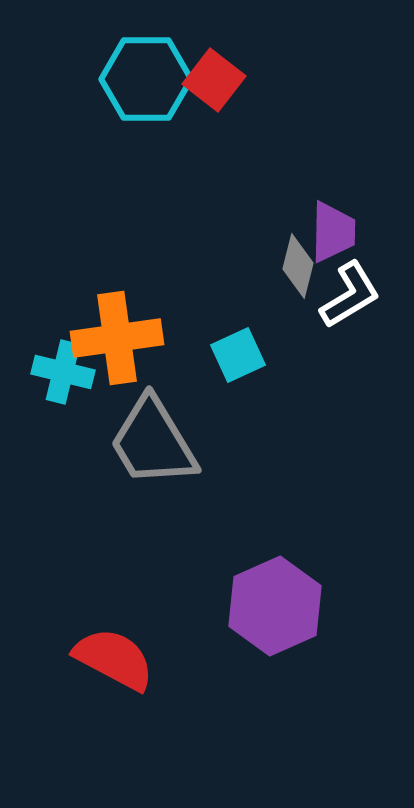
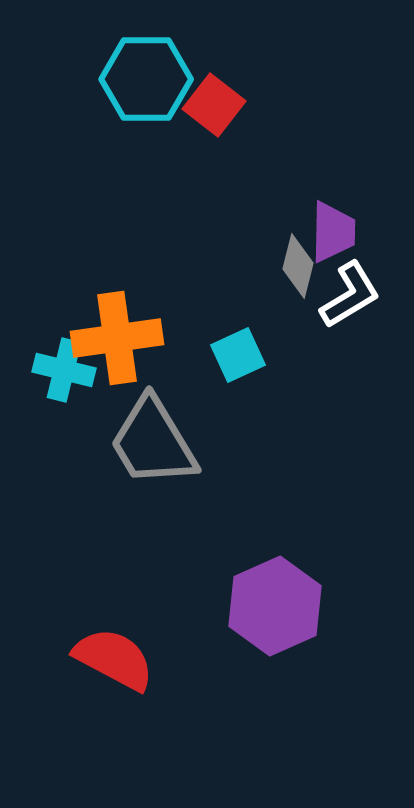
red square: moved 25 px down
cyan cross: moved 1 px right, 2 px up
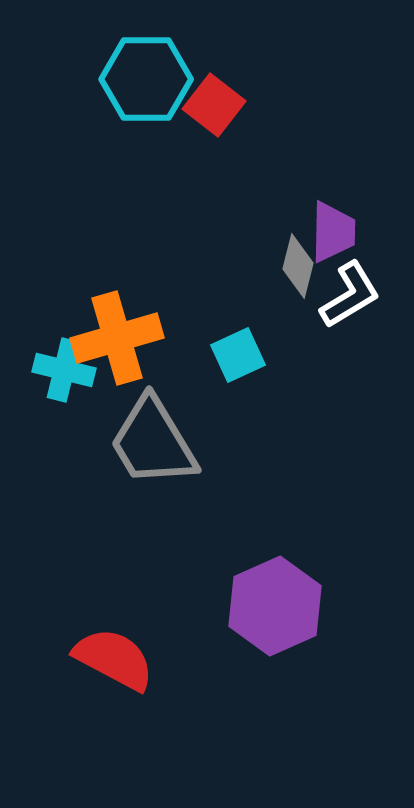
orange cross: rotated 8 degrees counterclockwise
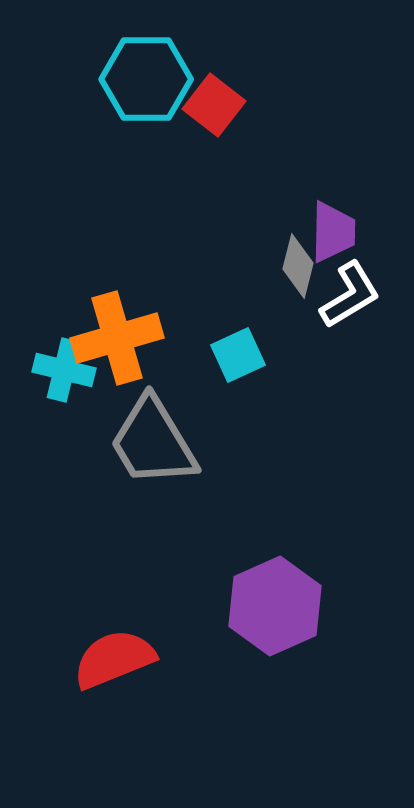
red semicircle: rotated 50 degrees counterclockwise
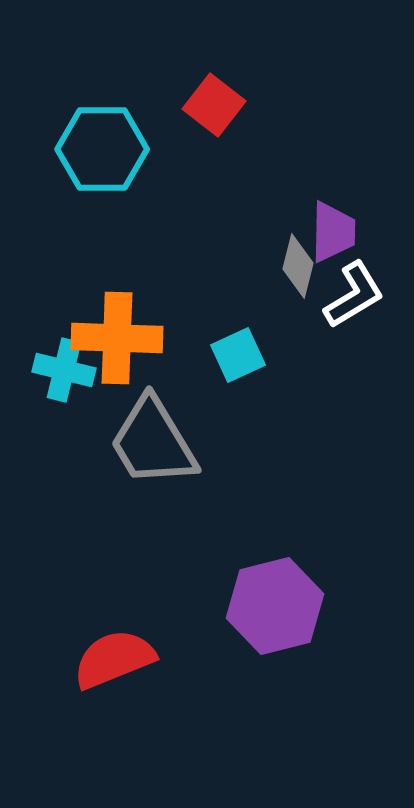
cyan hexagon: moved 44 px left, 70 px down
white L-shape: moved 4 px right
orange cross: rotated 18 degrees clockwise
purple hexagon: rotated 10 degrees clockwise
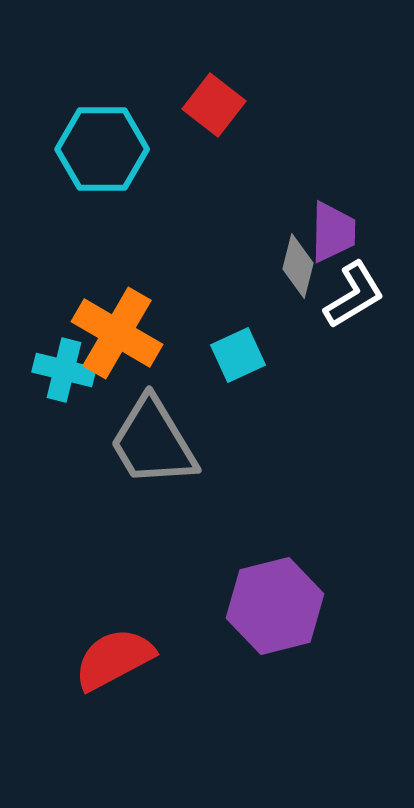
orange cross: moved 5 px up; rotated 28 degrees clockwise
red semicircle: rotated 6 degrees counterclockwise
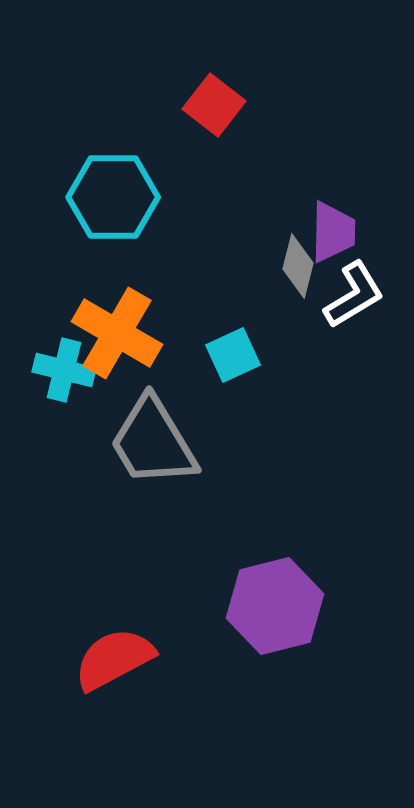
cyan hexagon: moved 11 px right, 48 px down
cyan square: moved 5 px left
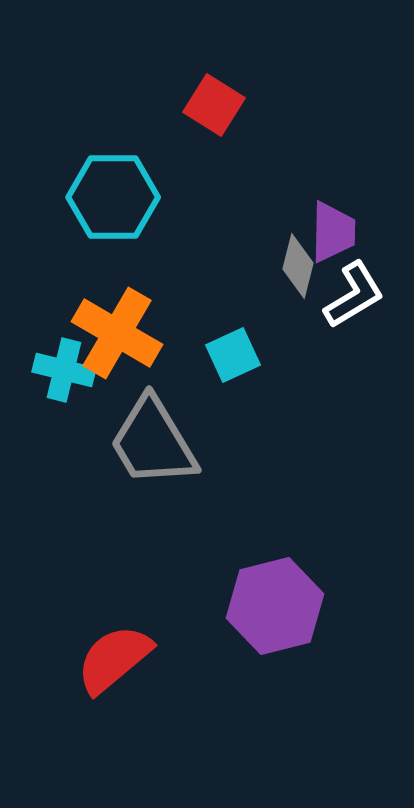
red square: rotated 6 degrees counterclockwise
red semicircle: rotated 12 degrees counterclockwise
